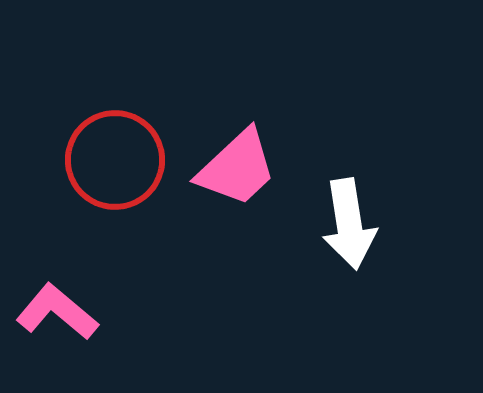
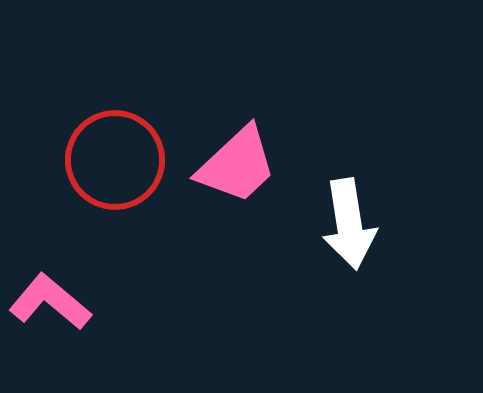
pink trapezoid: moved 3 px up
pink L-shape: moved 7 px left, 10 px up
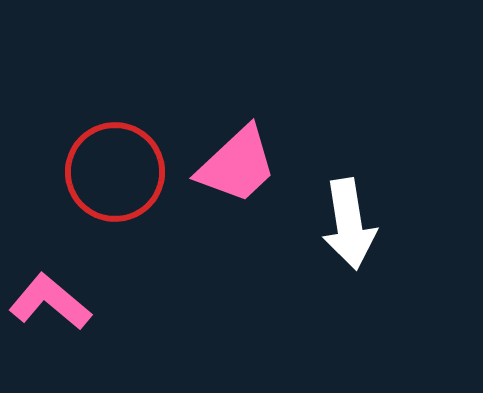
red circle: moved 12 px down
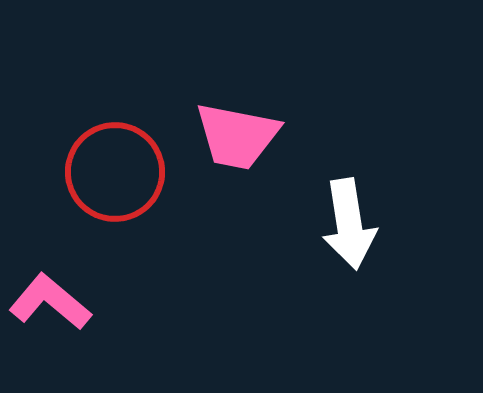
pink trapezoid: moved 29 px up; rotated 54 degrees clockwise
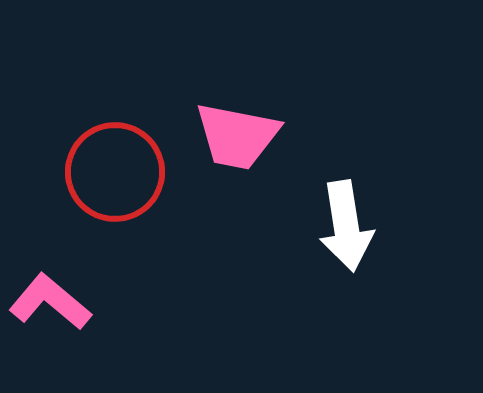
white arrow: moved 3 px left, 2 px down
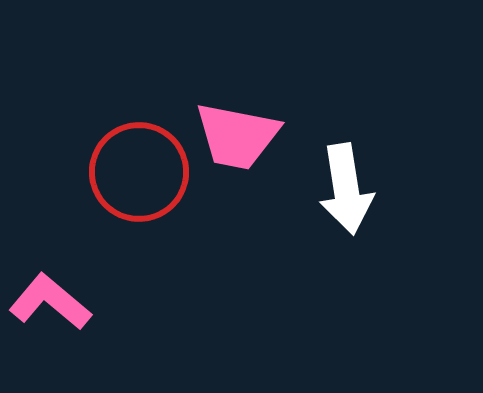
red circle: moved 24 px right
white arrow: moved 37 px up
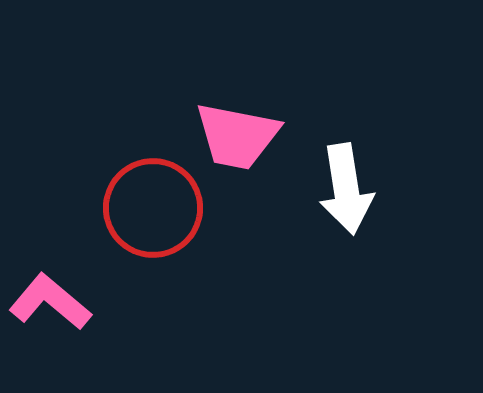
red circle: moved 14 px right, 36 px down
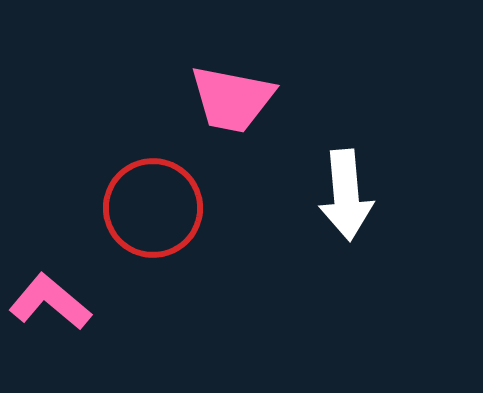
pink trapezoid: moved 5 px left, 37 px up
white arrow: moved 6 px down; rotated 4 degrees clockwise
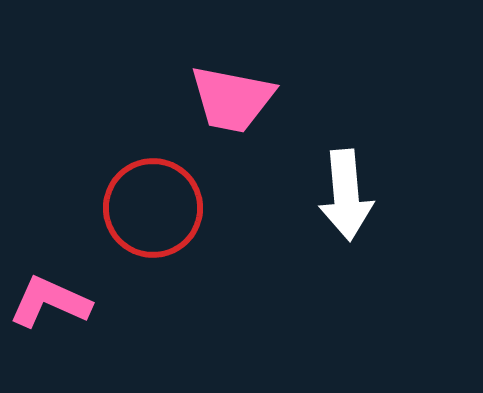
pink L-shape: rotated 16 degrees counterclockwise
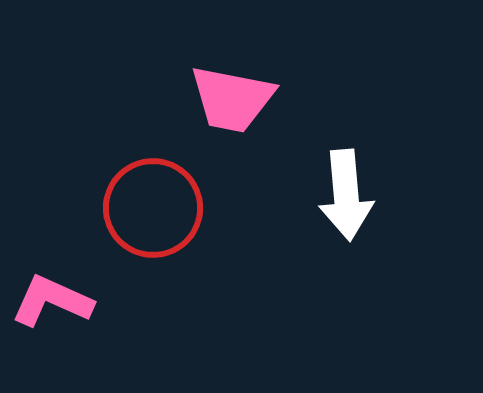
pink L-shape: moved 2 px right, 1 px up
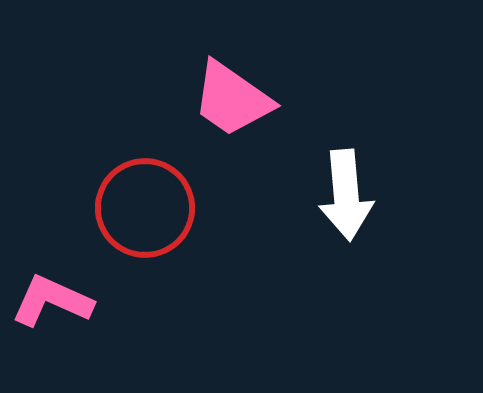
pink trapezoid: rotated 24 degrees clockwise
red circle: moved 8 px left
